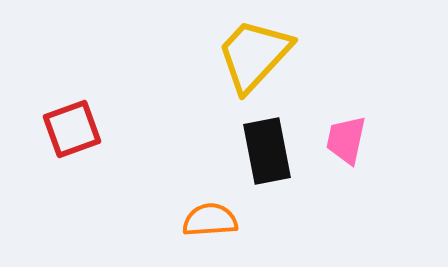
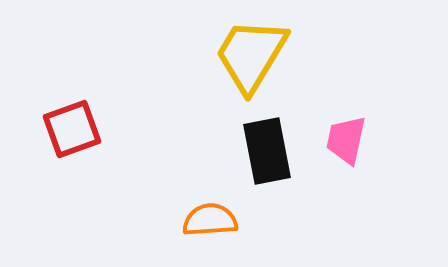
yellow trapezoid: moved 3 px left; rotated 12 degrees counterclockwise
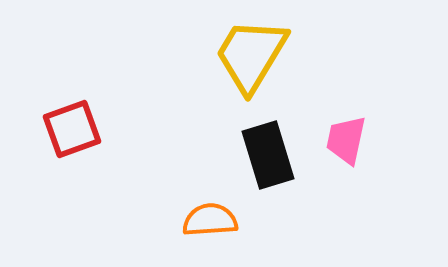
black rectangle: moved 1 px right, 4 px down; rotated 6 degrees counterclockwise
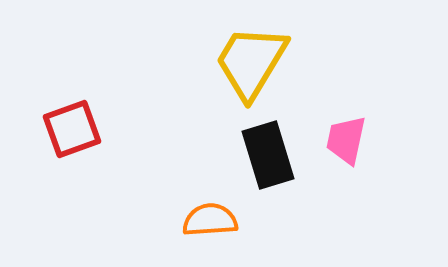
yellow trapezoid: moved 7 px down
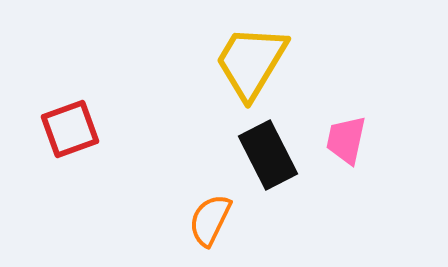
red square: moved 2 px left
black rectangle: rotated 10 degrees counterclockwise
orange semicircle: rotated 60 degrees counterclockwise
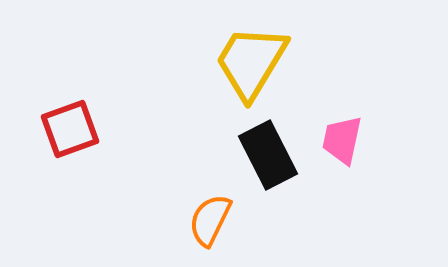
pink trapezoid: moved 4 px left
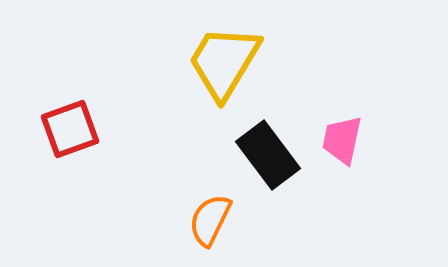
yellow trapezoid: moved 27 px left
black rectangle: rotated 10 degrees counterclockwise
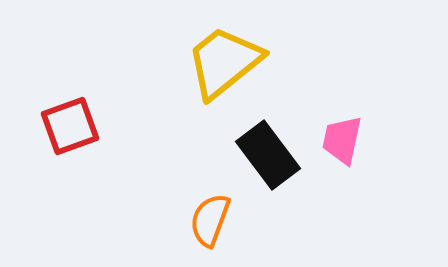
yellow trapezoid: rotated 20 degrees clockwise
red square: moved 3 px up
orange semicircle: rotated 6 degrees counterclockwise
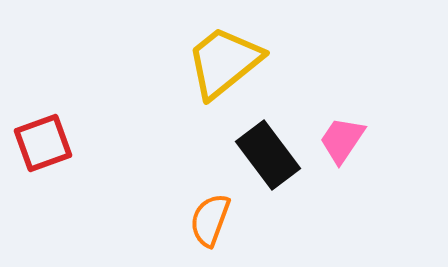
red square: moved 27 px left, 17 px down
pink trapezoid: rotated 22 degrees clockwise
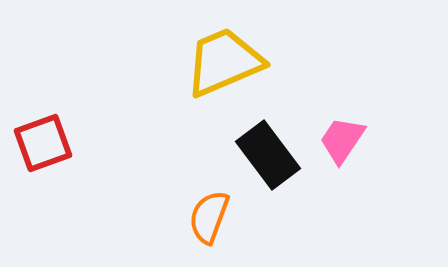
yellow trapezoid: rotated 16 degrees clockwise
orange semicircle: moved 1 px left, 3 px up
